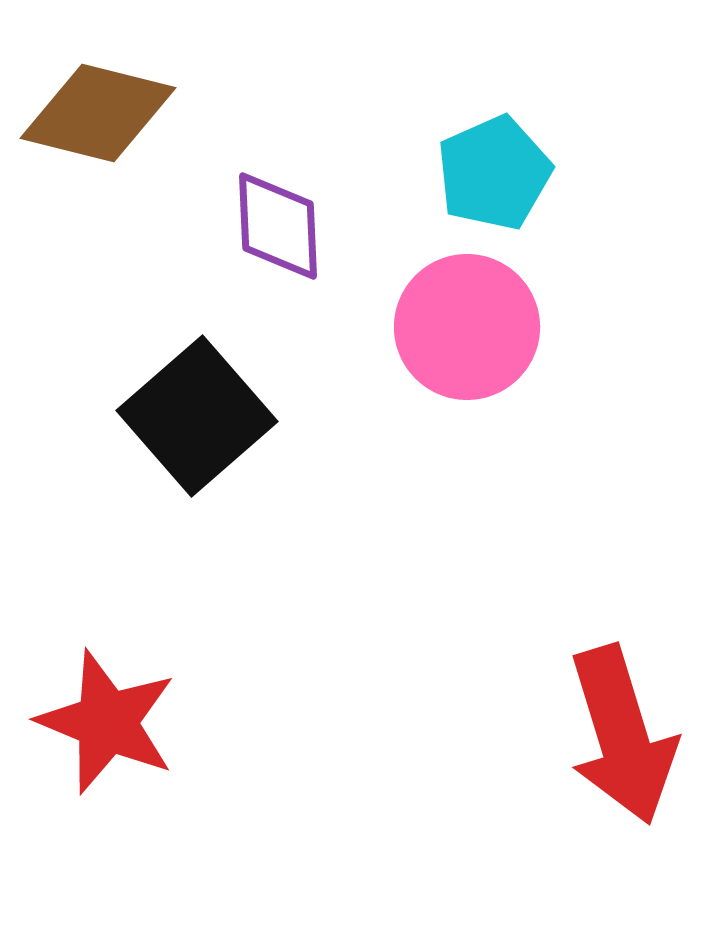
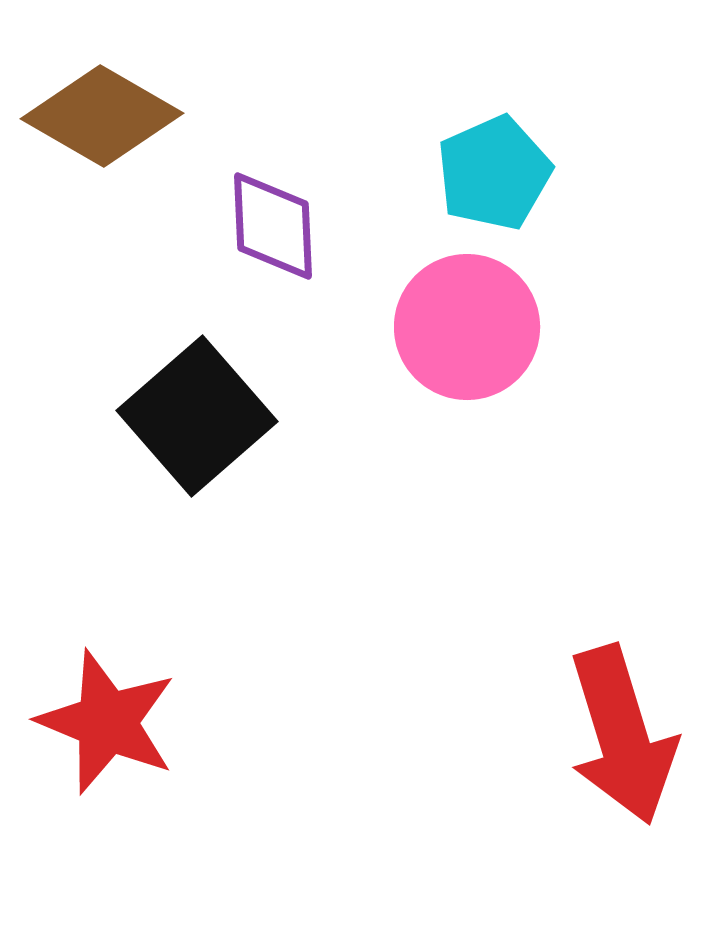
brown diamond: moved 4 px right, 3 px down; rotated 16 degrees clockwise
purple diamond: moved 5 px left
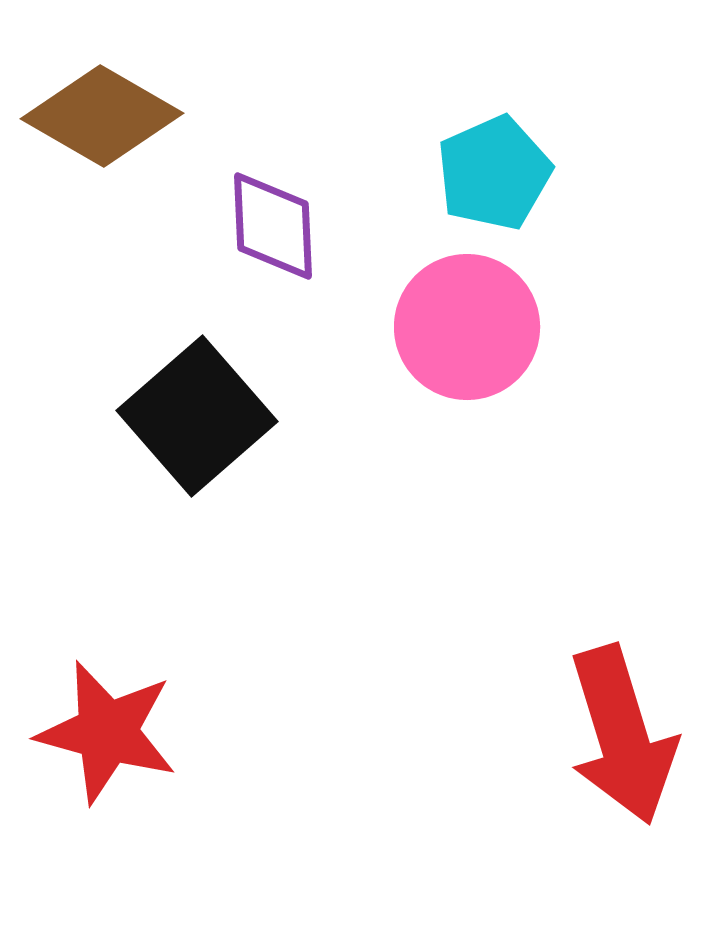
red star: moved 10 px down; rotated 7 degrees counterclockwise
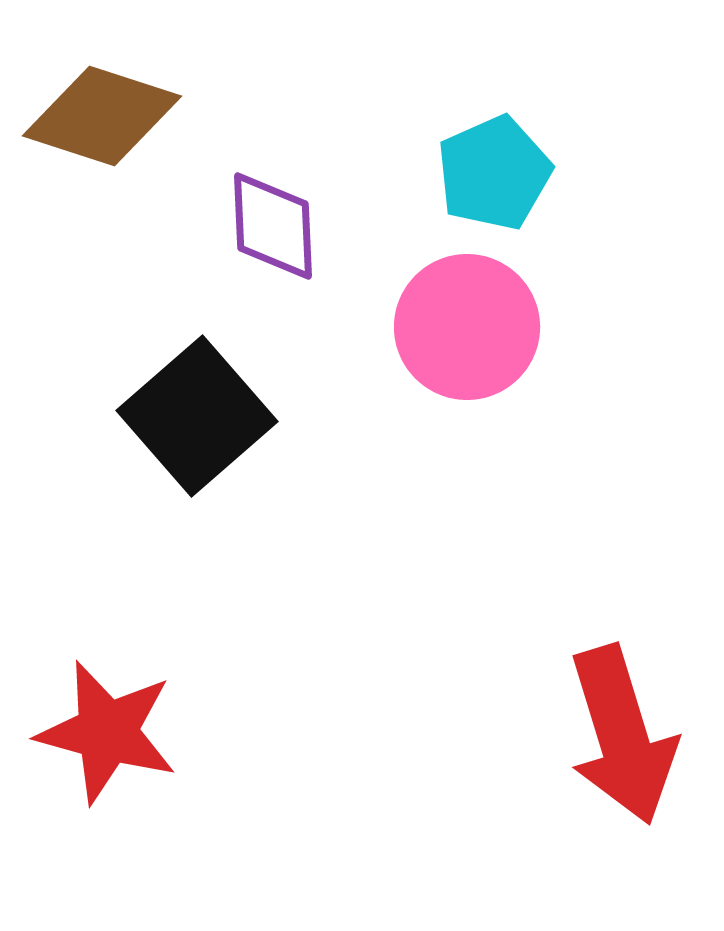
brown diamond: rotated 12 degrees counterclockwise
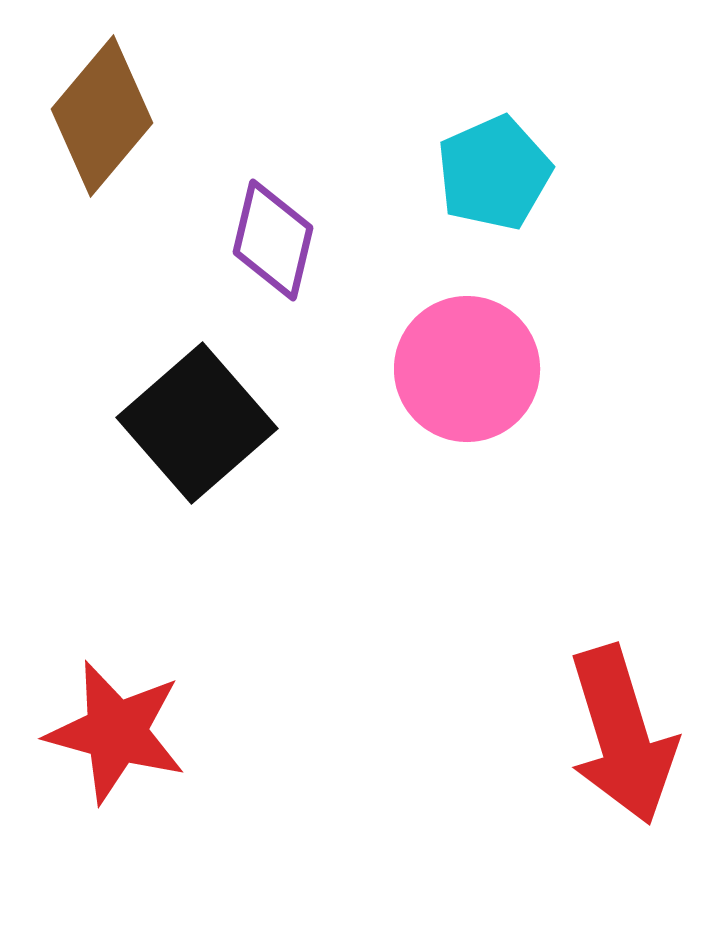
brown diamond: rotated 68 degrees counterclockwise
purple diamond: moved 14 px down; rotated 16 degrees clockwise
pink circle: moved 42 px down
black square: moved 7 px down
red star: moved 9 px right
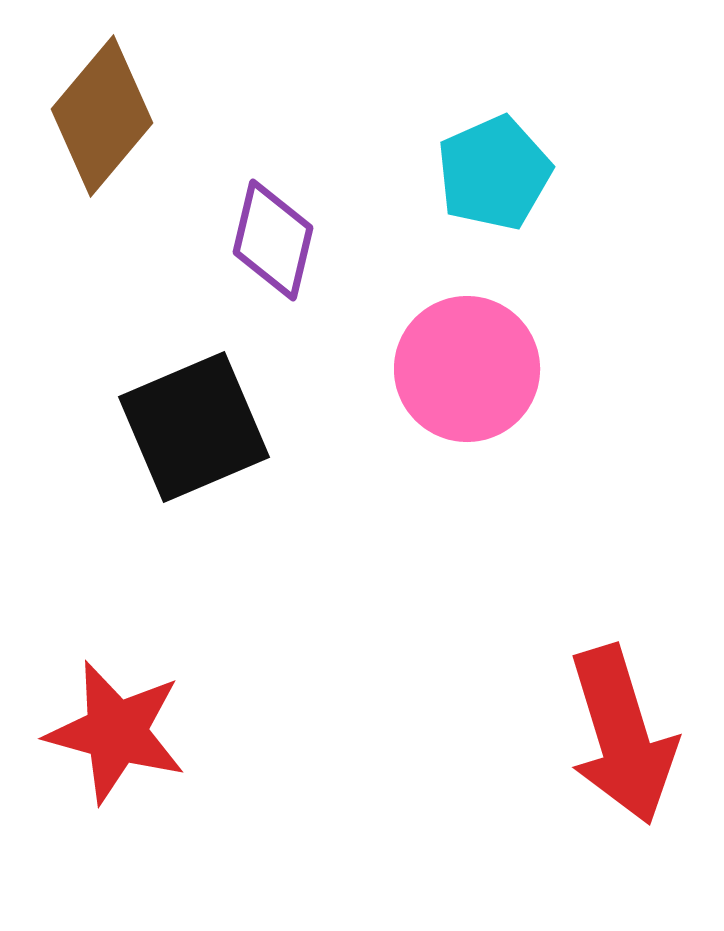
black square: moved 3 px left, 4 px down; rotated 18 degrees clockwise
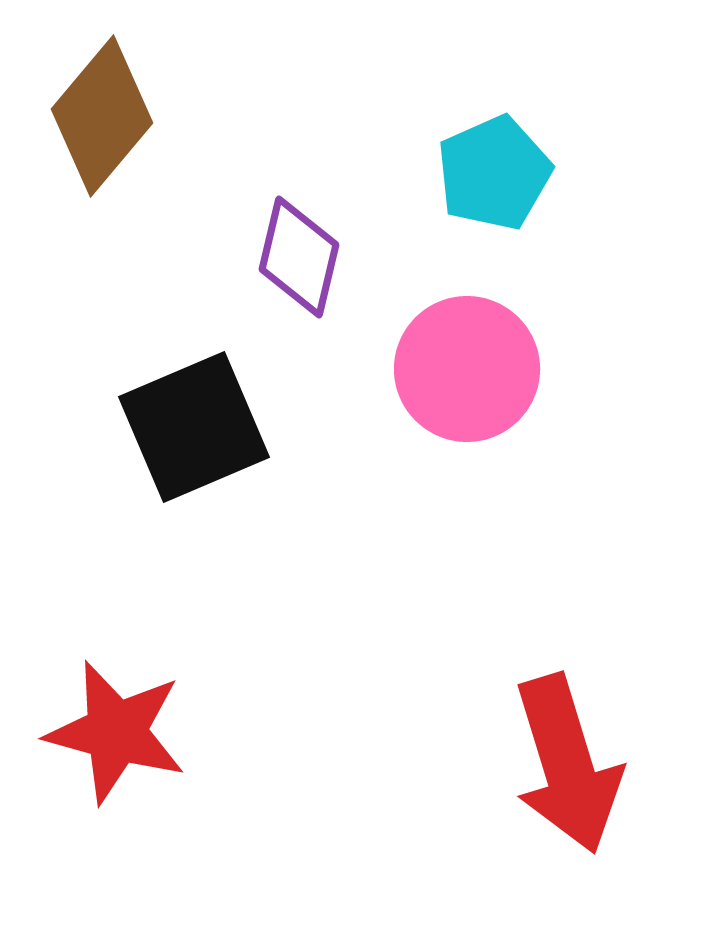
purple diamond: moved 26 px right, 17 px down
red arrow: moved 55 px left, 29 px down
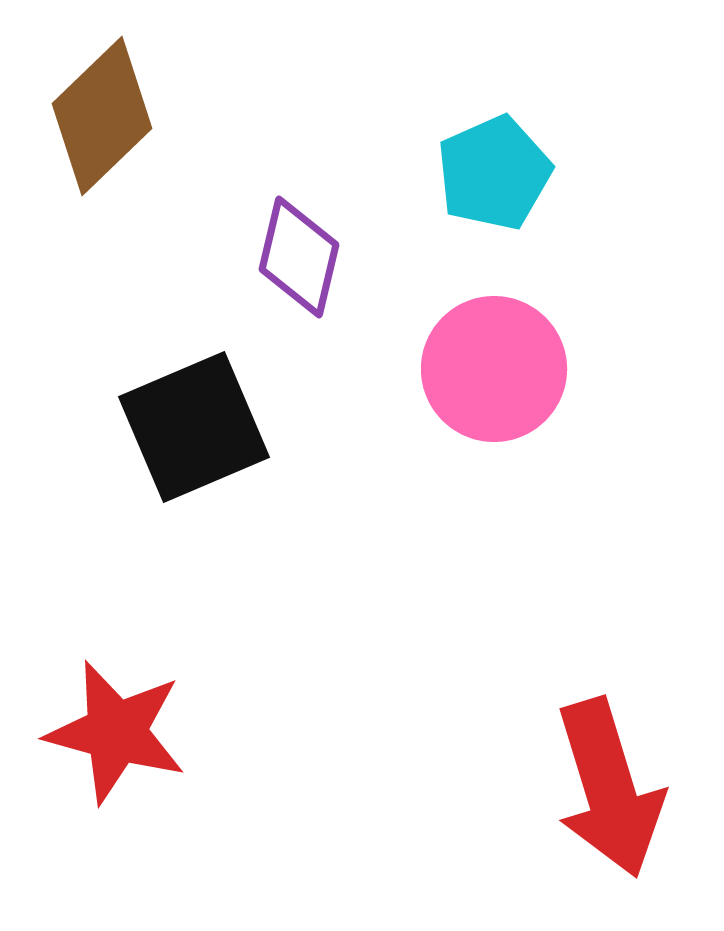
brown diamond: rotated 6 degrees clockwise
pink circle: moved 27 px right
red arrow: moved 42 px right, 24 px down
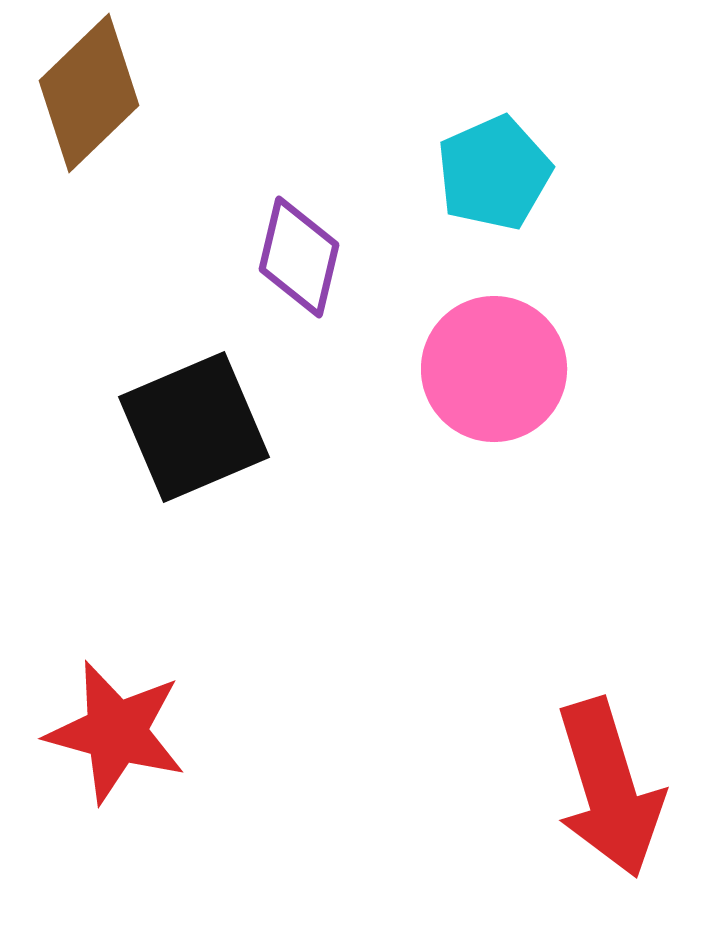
brown diamond: moved 13 px left, 23 px up
